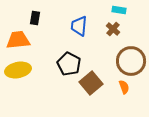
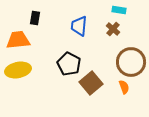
brown circle: moved 1 px down
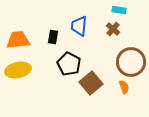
black rectangle: moved 18 px right, 19 px down
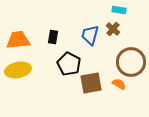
blue trapezoid: moved 11 px right, 9 px down; rotated 10 degrees clockwise
brown square: rotated 30 degrees clockwise
orange semicircle: moved 5 px left, 3 px up; rotated 40 degrees counterclockwise
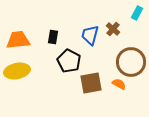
cyan rectangle: moved 18 px right, 3 px down; rotated 72 degrees counterclockwise
black pentagon: moved 3 px up
yellow ellipse: moved 1 px left, 1 px down
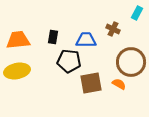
brown cross: rotated 16 degrees counterclockwise
blue trapezoid: moved 4 px left, 5 px down; rotated 75 degrees clockwise
black pentagon: rotated 20 degrees counterclockwise
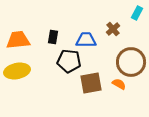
brown cross: rotated 24 degrees clockwise
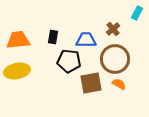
brown circle: moved 16 px left, 3 px up
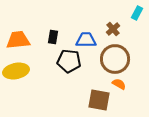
yellow ellipse: moved 1 px left
brown square: moved 8 px right, 17 px down; rotated 20 degrees clockwise
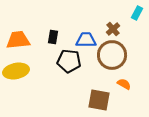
brown circle: moved 3 px left, 4 px up
orange semicircle: moved 5 px right
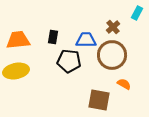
brown cross: moved 2 px up
